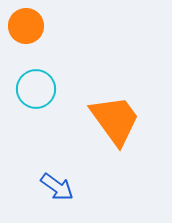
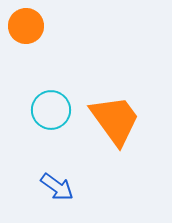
cyan circle: moved 15 px right, 21 px down
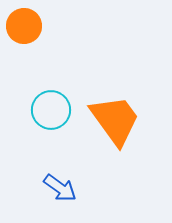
orange circle: moved 2 px left
blue arrow: moved 3 px right, 1 px down
